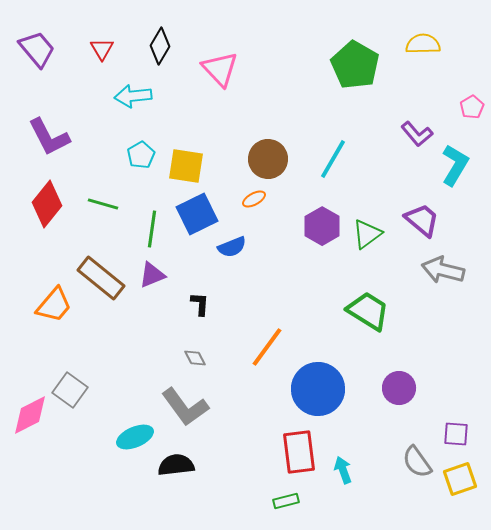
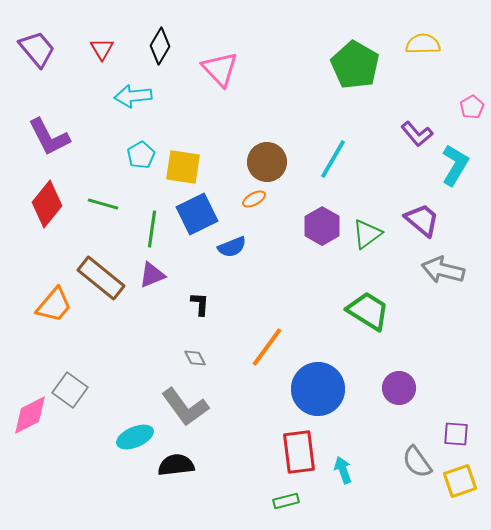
brown circle at (268, 159): moved 1 px left, 3 px down
yellow square at (186, 166): moved 3 px left, 1 px down
yellow square at (460, 479): moved 2 px down
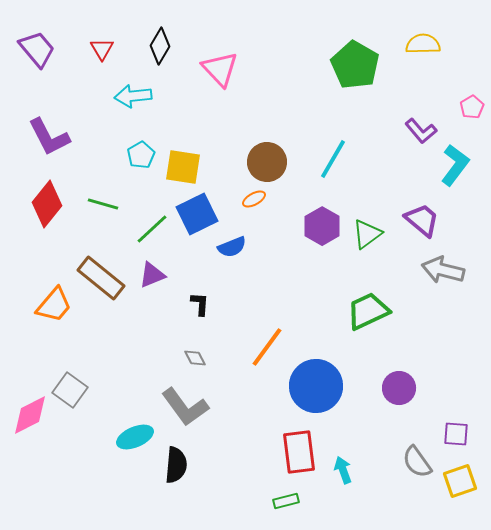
purple L-shape at (417, 134): moved 4 px right, 3 px up
cyan L-shape at (455, 165): rotated 6 degrees clockwise
green line at (152, 229): rotated 39 degrees clockwise
green trapezoid at (368, 311): rotated 57 degrees counterclockwise
blue circle at (318, 389): moved 2 px left, 3 px up
black semicircle at (176, 465): rotated 102 degrees clockwise
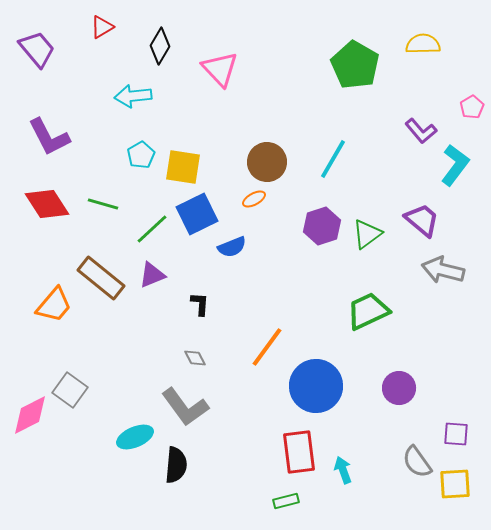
red triangle at (102, 49): moved 22 px up; rotated 30 degrees clockwise
red diamond at (47, 204): rotated 72 degrees counterclockwise
purple hexagon at (322, 226): rotated 12 degrees clockwise
yellow square at (460, 481): moved 5 px left, 3 px down; rotated 16 degrees clockwise
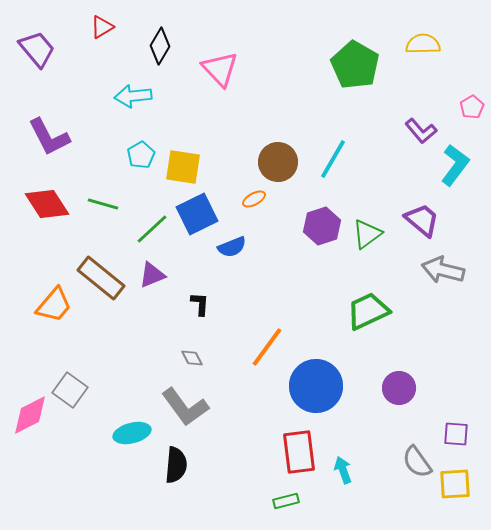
brown circle at (267, 162): moved 11 px right
gray diamond at (195, 358): moved 3 px left
cyan ellipse at (135, 437): moved 3 px left, 4 px up; rotated 9 degrees clockwise
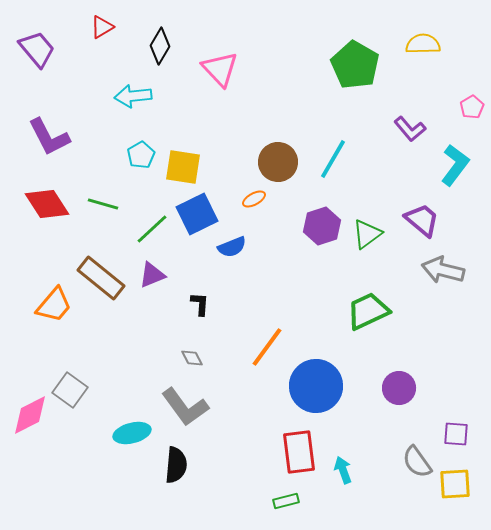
purple L-shape at (421, 131): moved 11 px left, 2 px up
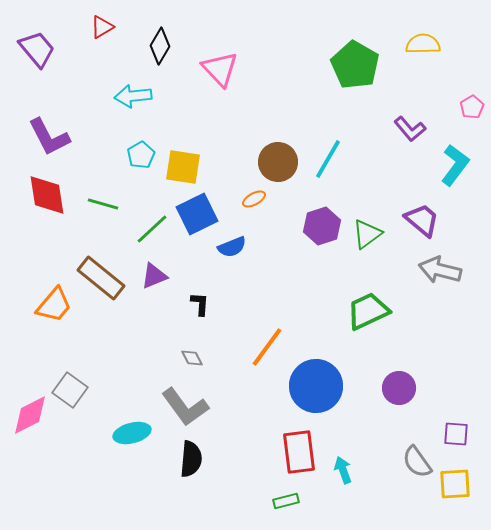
cyan line at (333, 159): moved 5 px left
red diamond at (47, 204): moved 9 px up; rotated 24 degrees clockwise
gray arrow at (443, 270): moved 3 px left
purple triangle at (152, 275): moved 2 px right, 1 px down
black semicircle at (176, 465): moved 15 px right, 6 px up
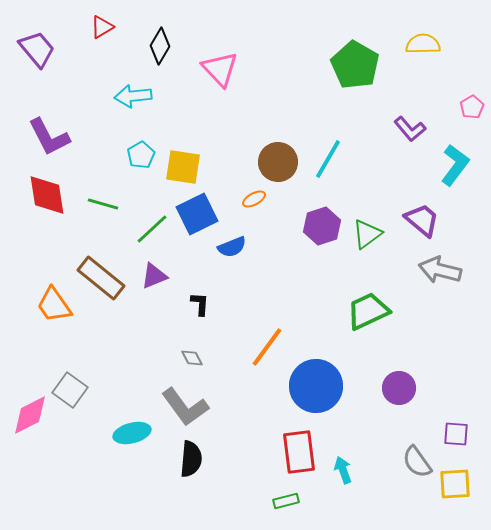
orange trapezoid at (54, 305): rotated 105 degrees clockwise
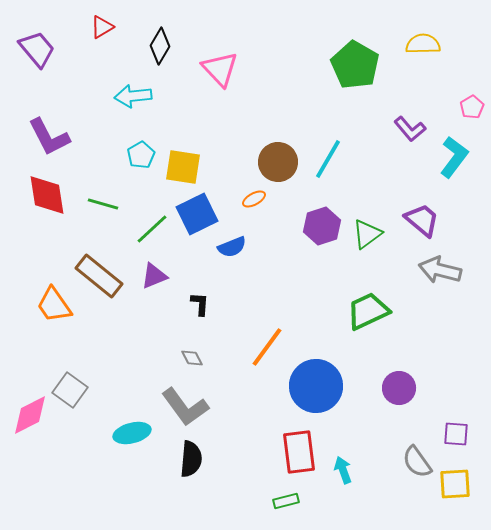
cyan L-shape at (455, 165): moved 1 px left, 8 px up
brown rectangle at (101, 278): moved 2 px left, 2 px up
